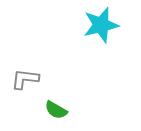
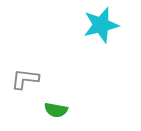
green semicircle: rotated 20 degrees counterclockwise
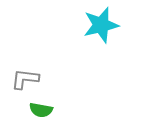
green semicircle: moved 15 px left
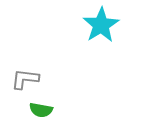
cyan star: rotated 18 degrees counterclockwise
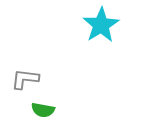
green semicircle: moved 2 px right
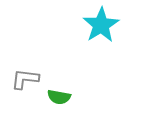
green semicircle: moved 16 px right, 13 px up
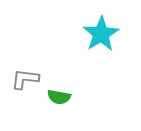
cyan star: moved 9 px down
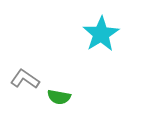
gray L-shape: rotated 28 degrees clockwise
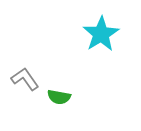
gray L-shape: rotated 20 degrees clockwise
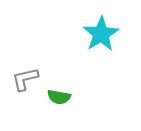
gray L-shape: rotated 68 degrees counterclockwise
